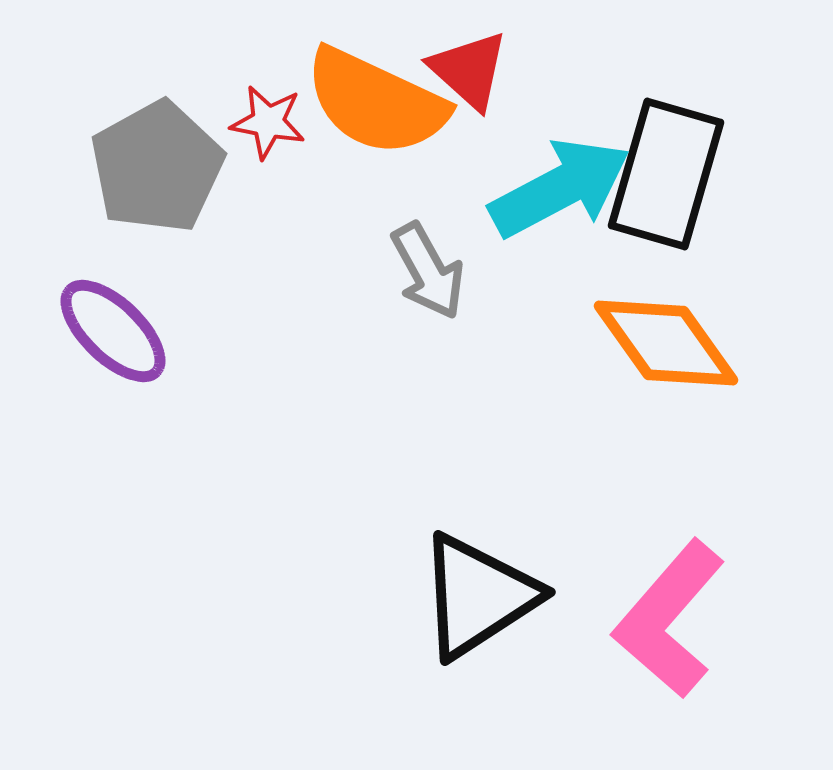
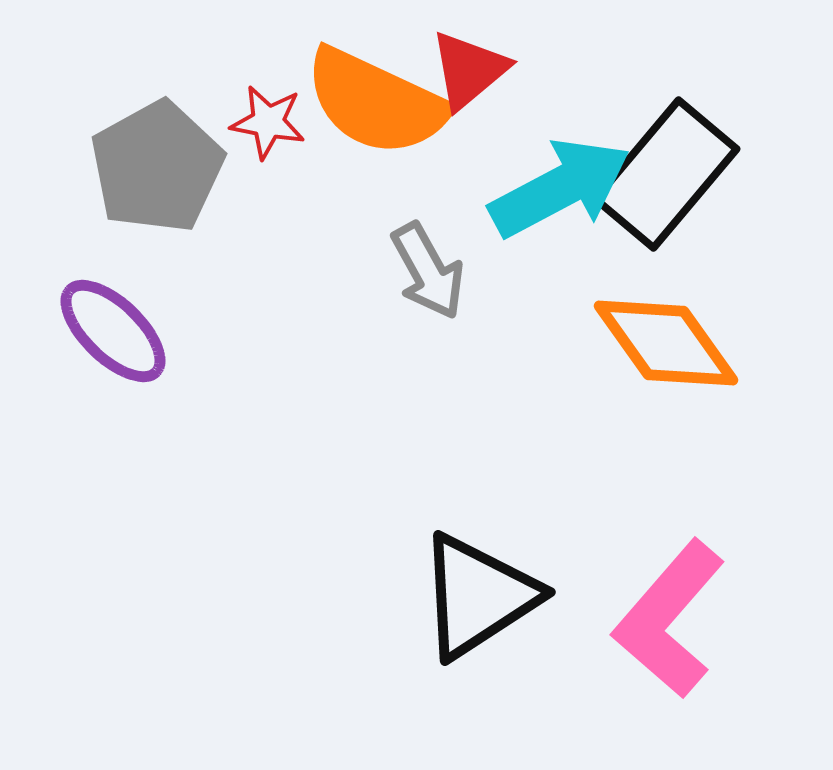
red triangle: rotated 38 degrees clockwise
black rectangle: rotated 24 degrees clockwise
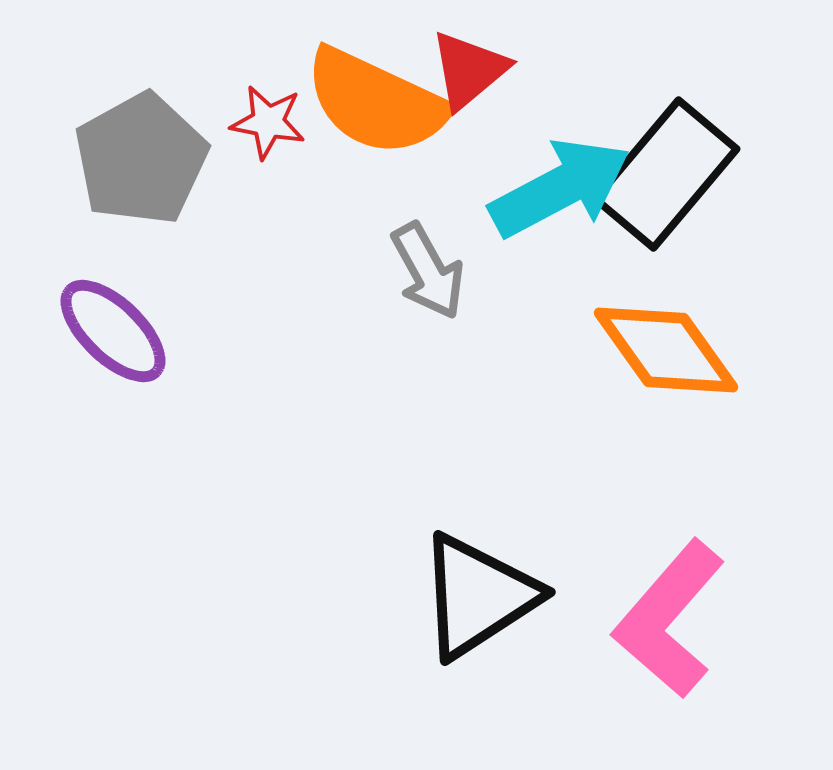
gray pentagon: moved 16 px left, 8 px up
orange diamond: moved 7 px down
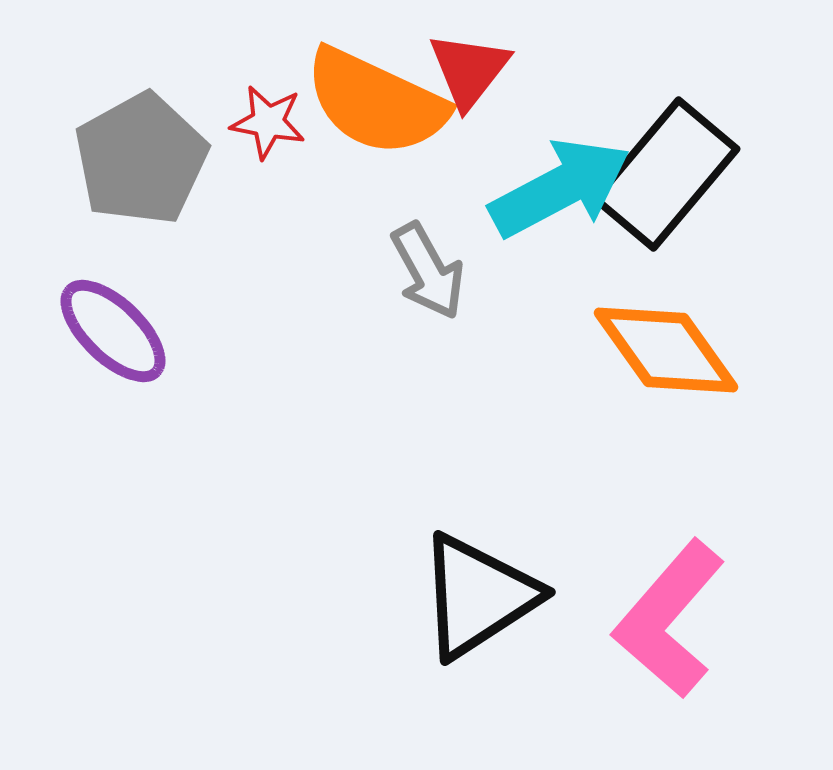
red triangle: rotated 12 degrees counterclockwise
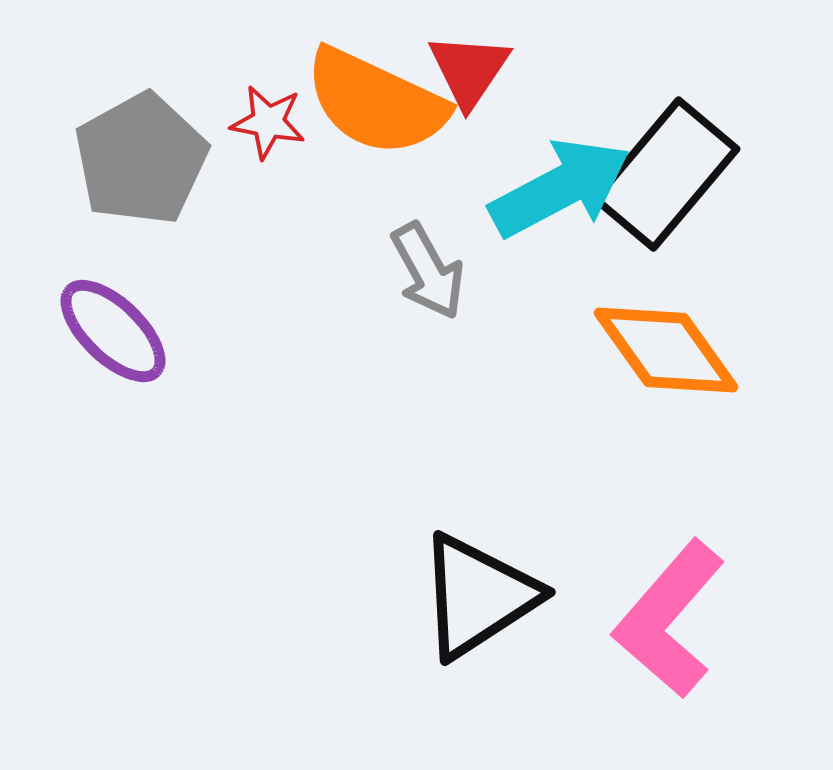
red triangle: rotated 4 degrees counterclockwise
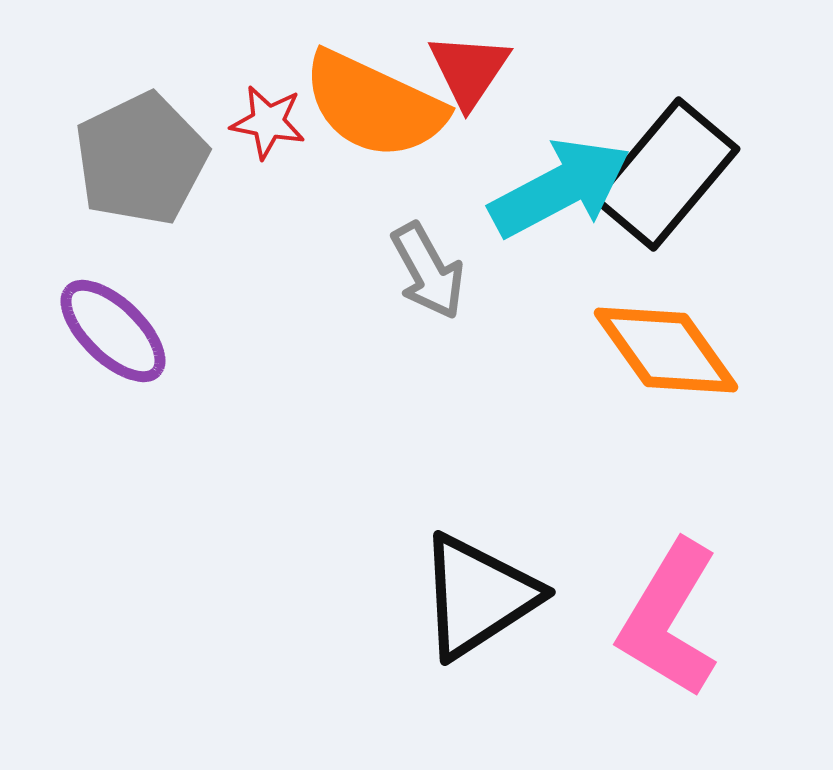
orange semicircle: moved 2 px left, 3 px down
gray pentagon: rotated 3 degrees clockwise
pink L-shape: rotated 10 degrees counterclockwise
